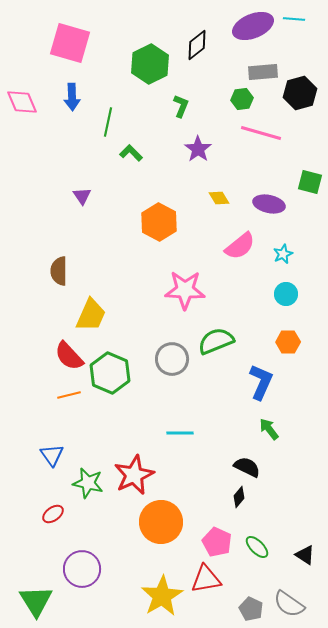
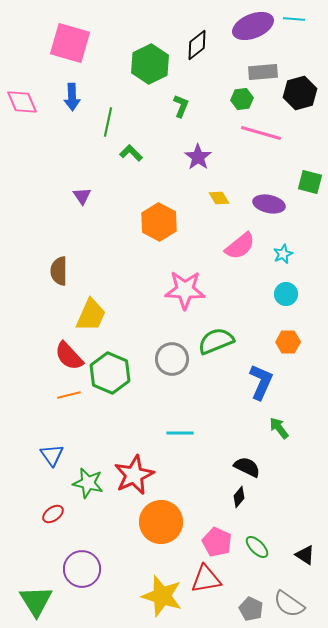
purple star at (198, 149): moved 8 px down
green arrow at (269, 429): moved 10 px right, 1 px up
yellow star at (162, 596): rotated 24 degrees counterclockwise
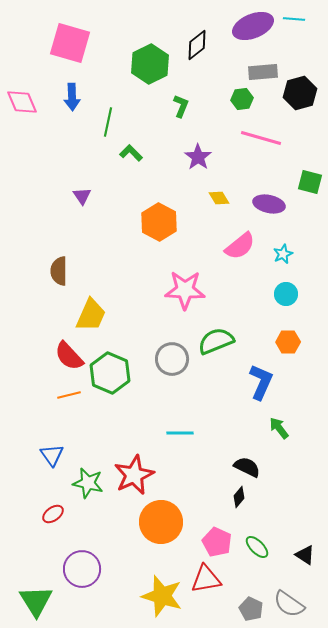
pink line at (261, 133): moved 5 px down
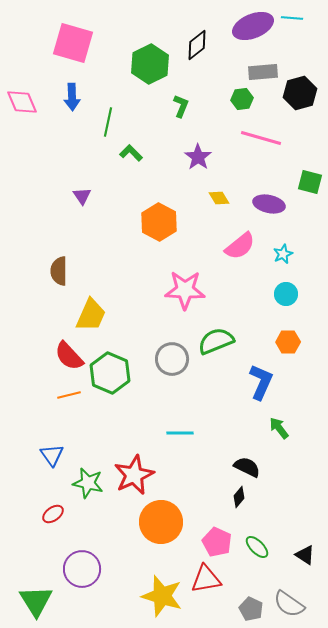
cyan line at (294, 19): moved 2 px left, 1 px up
pink square at (70, 43): moved 3 px right
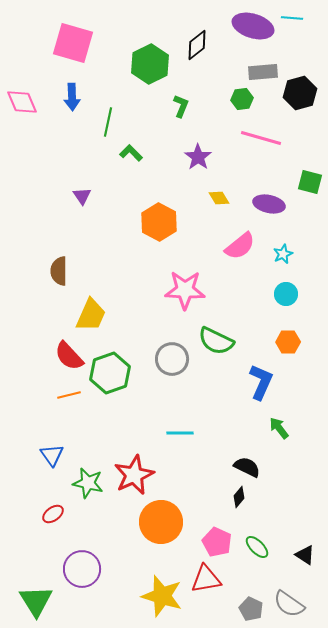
purple ellipse at (253, 26): rotated 39 degrees clockwise
green semicircle at (216, 341): rotated 132 degrees counterclockwise
green hexagon at (110, 373): rotated 18 degrees clockwise
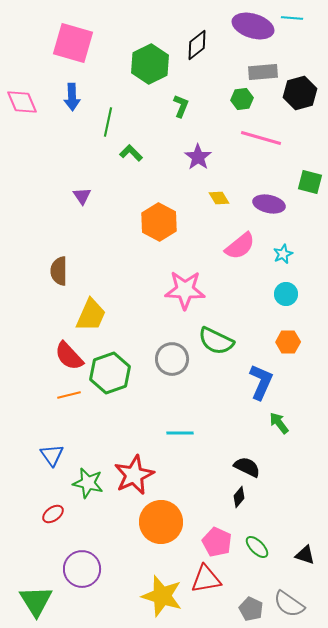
green arrow at (279, 428): moved 5 px up
black triangle at (305, 555): rotated 15 degrees counterclockwise
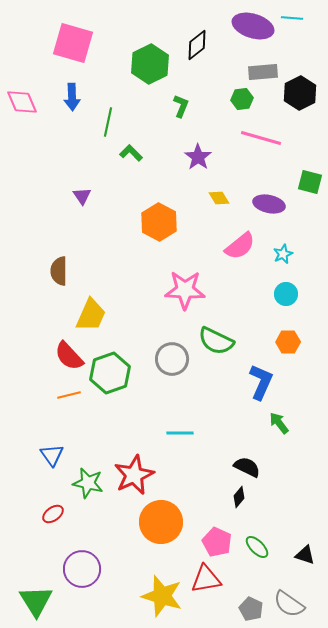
black hexagon at (300, 93): rotated 12 degrees counterclockwise
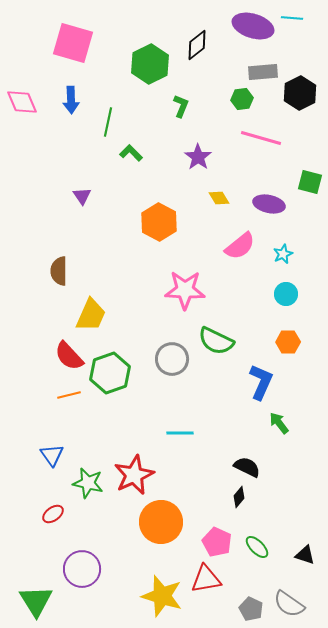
blue arrow at (72, 97): moved 1 px left, 3 px down
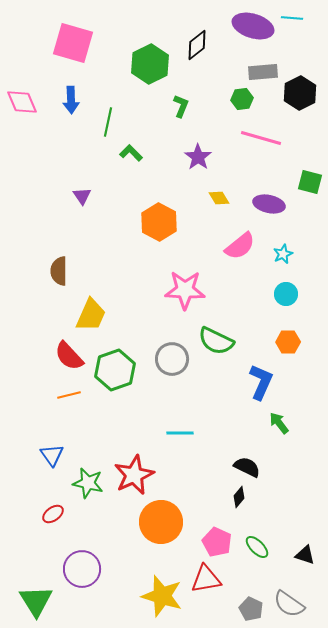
green hexagon at (110, 373): moved 5 px right, 3 px up
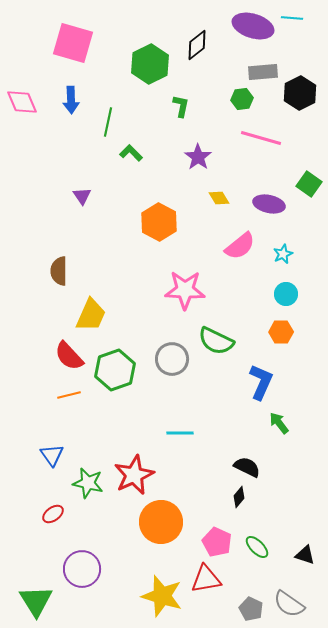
green L-shape at (181, 106): rotated 10 degrees counterclockwise
green square at (310, 182): moved 1 px left, 2 px down; rotated 20 degrees clockwise
orange hexagon at (288, 342): moved 7 px left, 10 px up
